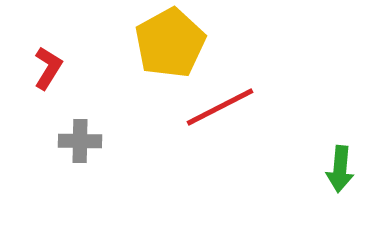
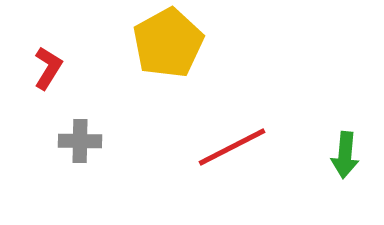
yellow pentagon: moved 2 px left
red line: moved 12 px right, 40 px down
green arrow: moved 5 px right, 14 px up
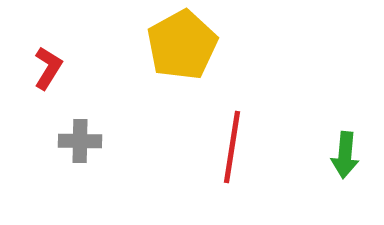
yellow pentagon: moved 14 px right, 2 px down
red line: rotated 54 degrees counterclockwise
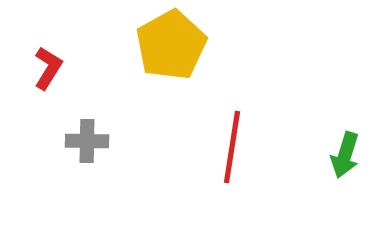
yellow pentagon: moved 11 px left
gray cross: moved 7 px right
green arrow: rotated 12 degrees clockwise
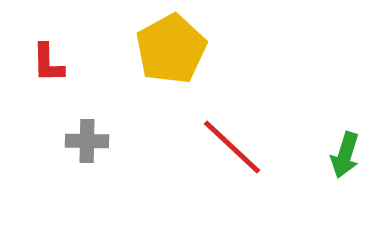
yellow pentagon: moved 4 px down
red L-shape: moved 5 px up; rotated 147 degrees clockwise
red line: rotated 56 degrees counterclockwise
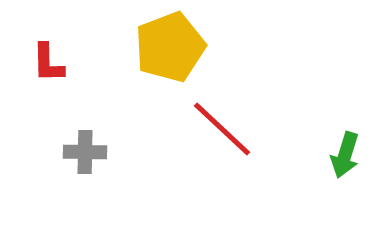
yellow pentagon: moved 1 px left, 2 px up; rotated 8 degrees clockwise
gray cross: moved 2 px left, 11 px down
red line: moved 10 px left, 18 px up
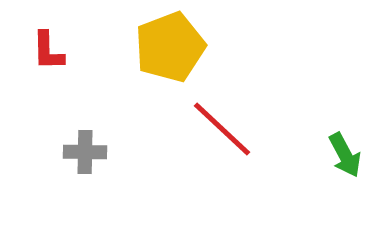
red L-shape: moved 12 px up
green arrow: rotated 45 degrees counterclockwise
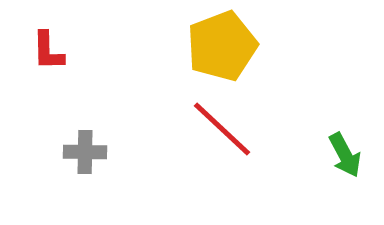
yellow pentagon: moved 52 px right, 1 px up
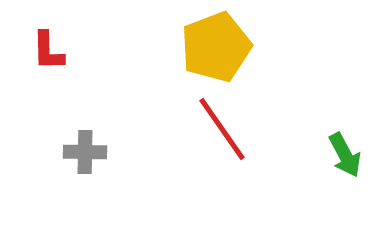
yellow pentagon: moved 6 px left, 1 px down
red line: rotated 12 degrees clockwise
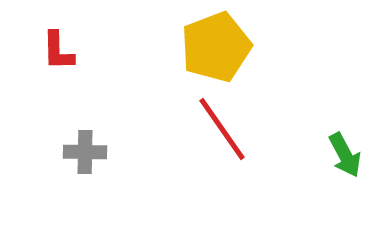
red L-shape: moved 10 px right
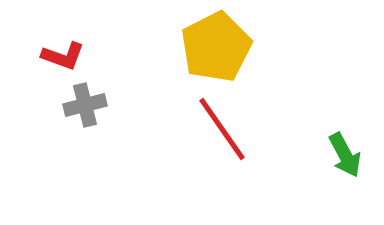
yellow pentagon: rotated 6 degrees counterclockwise
red L-shape: moved 5 px right, 5 px down; rotated 69 degrees counterclockwise
gray cross: moved 47 px up; rotated 15 degrees counterclockwise
